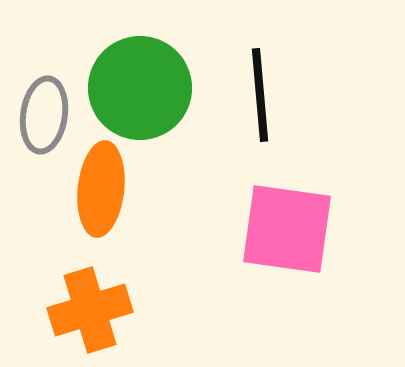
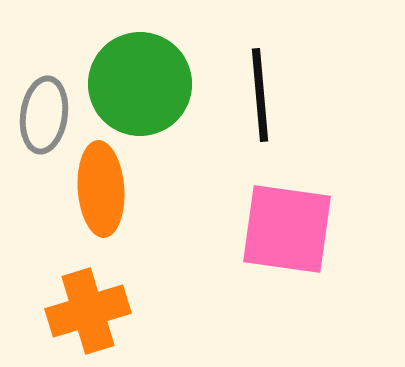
green circle: moved 4 px up
orange ellipse: rotated 10 degrees counterclockwise
orange cross: moved 2 px left, 1 px down
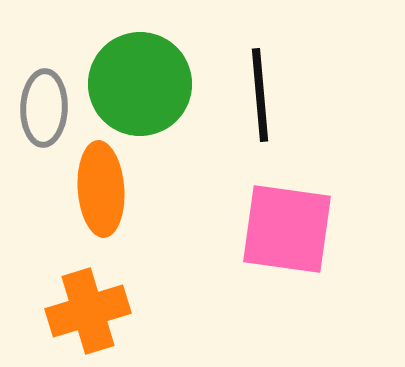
gray ellipse: moved 7 px up; rotated 6 degrees counterclockwise
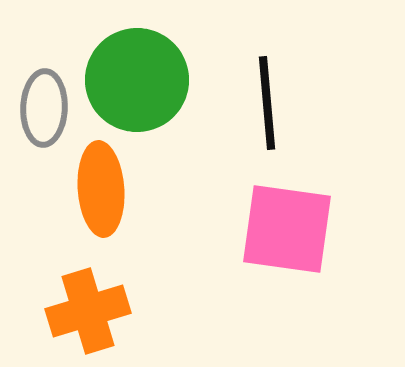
green circle: moved 3 px left, 4 px up
black line: moved 7 px right, 8 px down
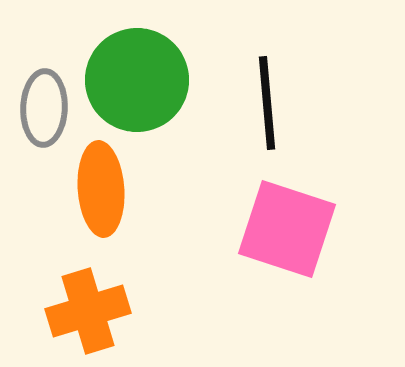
pink square: rotated 10 degrees clockwise
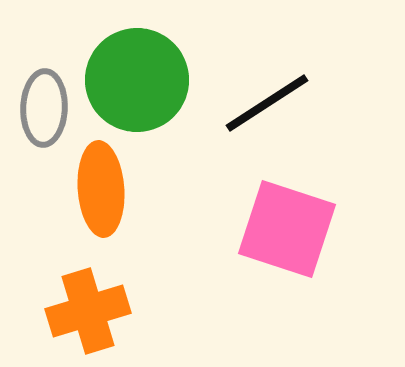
black line: rotated 62 degrees clockwise
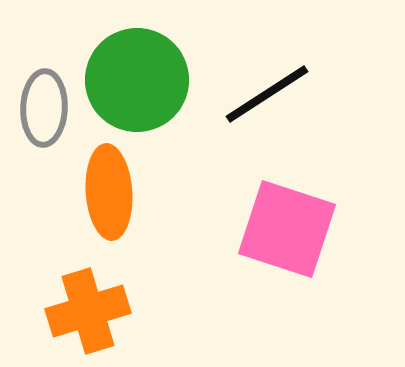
black line: moved 9 px up
orange ellipse: moved 8 px right, 3 px down
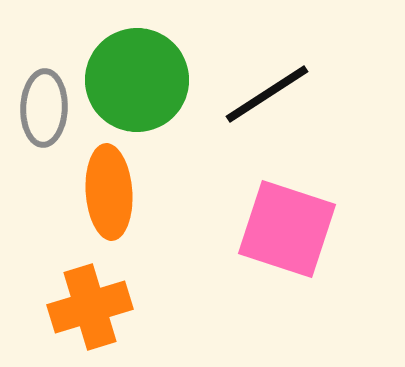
orange cross: moved 2 px right, 4 px up
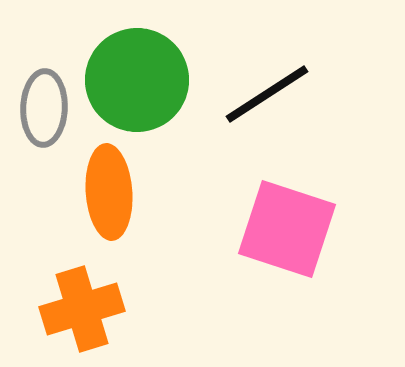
orange cross: moved 8 px left, 2 px down
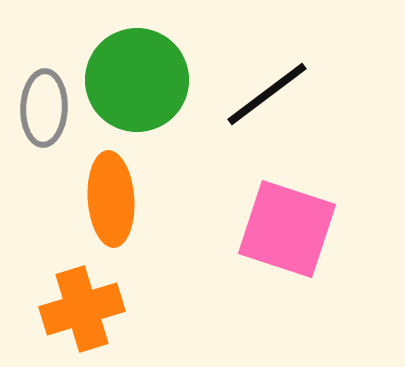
black line: rotated 4 degrees counterclockwise
orange ellipse: moved 2 px right, 7 px down
